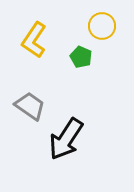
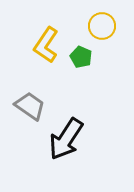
yellow L-shape: moved 12 px right, 5 px down
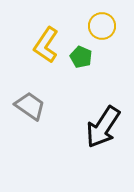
black arrow: moved 37 px right, 12 px up
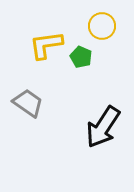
yellow L-shape: rotated 48 degrees clockwise
gray trapezoid: moved 2 px left, 3 px up
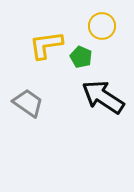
black arrow: moved 30 px up; rotated 90 degrees clockwise
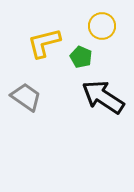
yellow L-shape: moved 2 px left, 2 px up; rotated 6 degrees counterclockwise
gray trapezoid: moved 2 px left, 6 px up
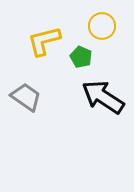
yellow L-shape: moved 2 px up
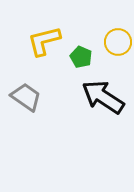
yellow circle: moved 16 px right, 16 px down
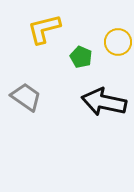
yellow L-shape: moved 12 px up
black arrow: moved 1 px right, 5 px down; rotated 21 degrees counterclockwise
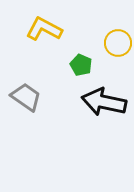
yellow L-shape: rotated 42 degrees clockwise
yellow circle: moved 1 px down
green pentagon: moved 8 px down
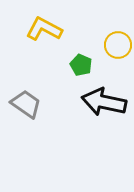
yellow circle: moved 2 px down
gray trapezoid: moved 7 px down
